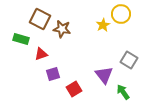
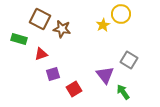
green rectangle: moved 2 px left
purple triangle: moved 1 px right
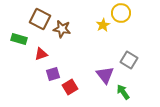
yellow circle: moved 1 px up
red square: moved 4 px left, 2 px up
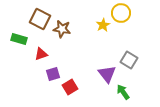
purple triangle: moved 2 px right, 1 px up
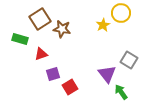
brown square: rotated 30 degrees clockwise
green rectangle: moved 1 px right
green arrow: moved 2 px left
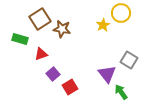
purple square: rotated 24 degrees counterclockwise
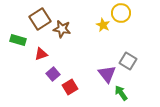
yellow star: rotated 16 degrees counterclockwise
green rectangle: moved 2 px left, 1 px down
gray square: moved 1 px left, 1 px down
green arrow: moved 1 px down
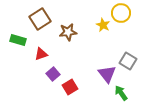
brown star: moved 6 px right, 3 px down; rotated 18 degrees counterclockwise
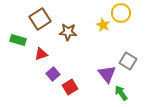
brown star: rotated 12 degrees clockwise
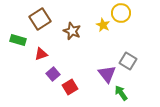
brown star: moved 4 px right, 1 px up; rotated 18 degrees clockwise
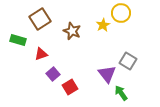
yellow star: rotated 16 degrees clockwise
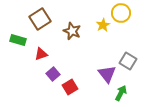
green arrow: rotated 63 degrees clockwise
